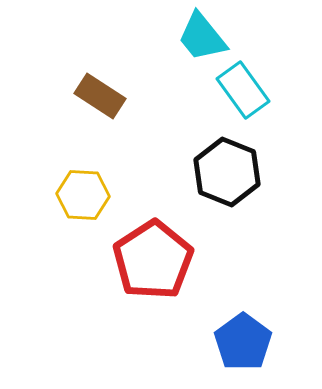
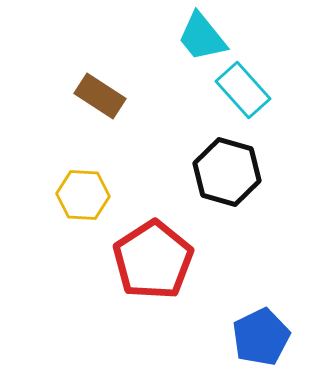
cyan rectangle: rotated 6 degrees counterclockwise
black hexagon: rotated 6 degrees counterclockwise
blue pentagon: moved 18 px right, 5 px up; rotated 10 degrees clockwise
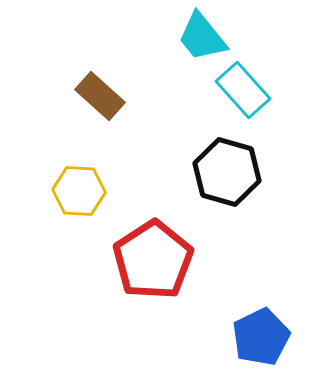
brown rectangle: rotated 9 degrees clockwise
yellow hexagon: moved 4 px left, 4 px up
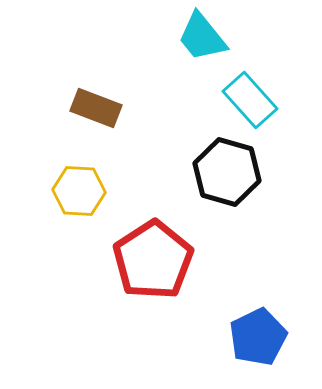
cyan rectangle: moved 7 px right, 10 px down
brown rectangle: moved 4 px left, 12 px down; rotated 21 degrees counterclockwise
blue pentagon: moved 3 px left
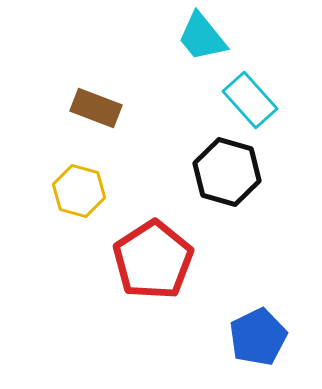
yellow hexagon: rotated 12 degrees clockwise
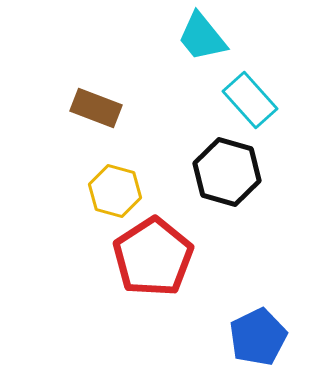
yellow hexagon: moved 36 px right
red pentagon: moved 3 px up
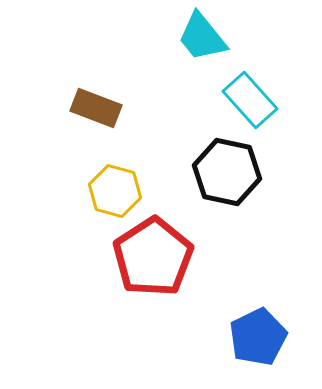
black hexagon: rotated 4 degrees counterclockwise
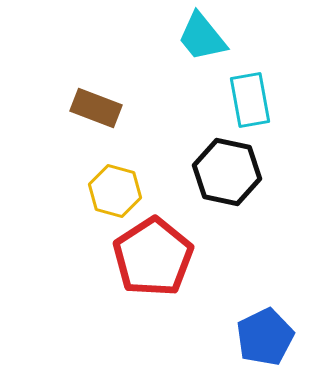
cyan rectangle: rotated 32 degrees clockwise
blue pentagon: moved 7 px right
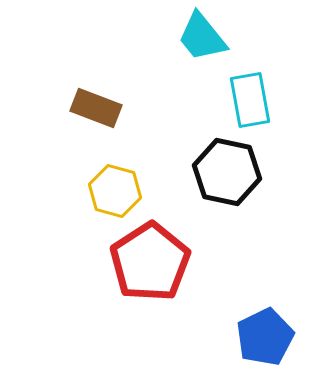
red pentagon: moved 3 px left, 5 px down
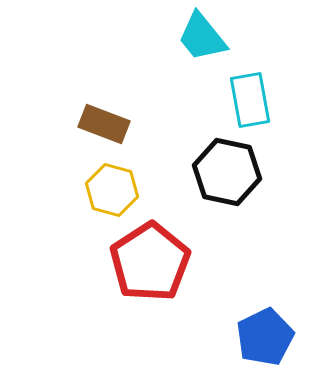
brown rectangle: moved 8 px right, 16 px down
yellow hexagon: moved 3 px left, 1 px up
